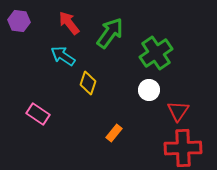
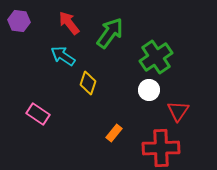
green cross: moved 4 px down
red cross: moved 22 px left
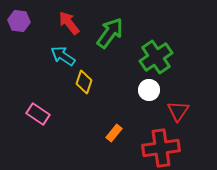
yellow diamond: moved 4 px left, 1 px up
red cross: rotated 6 degrees counterclockwise
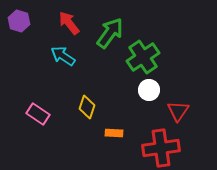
purple hexagon: rotated 10 degrees clockwise
green cross: moved 13 px left
yellow diamond: moved 3 px right, 25 px down
orange rectangle: rotated 54 degrees clockwise
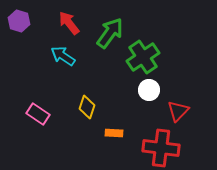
red triangle: rotated 10 degrees clockwise
red cross: rotated 15 degrees clockwise
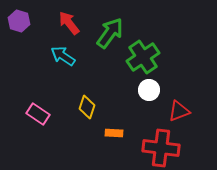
red triangle: moved 1 px right; rotated 25 degrees clockwise
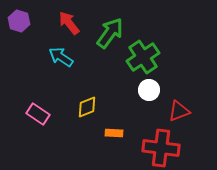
cyan arrow: moved 2 px left, 1 px down
yellow diamond: rotated 50 degrees clockwise
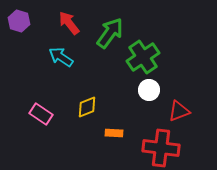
pink rectangle: moved 3 px right
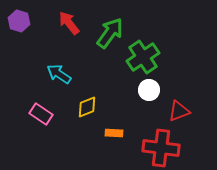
cyan arrow: moved 2 px left, 17 px down
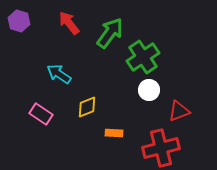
red cross: rotated 21 degrees counterclockwise
